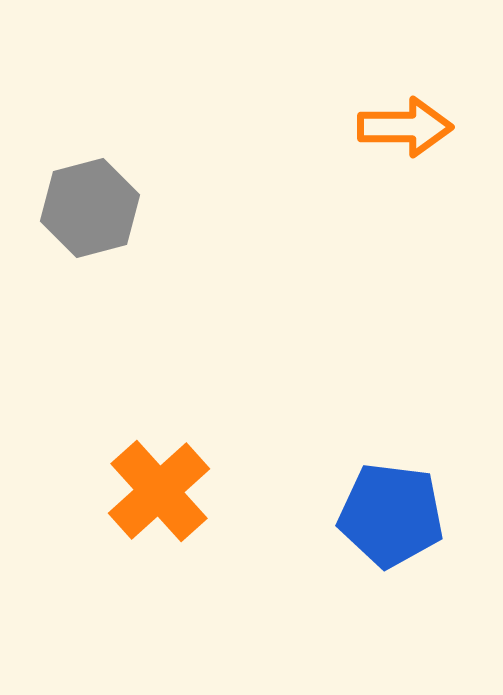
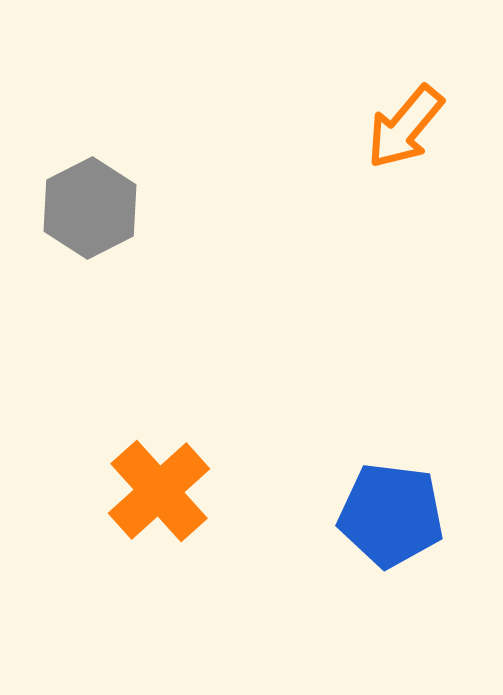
orange arrow: rotated 130 degrees clockwise
gray hexagon: rotated 12 degrees counterclockwise
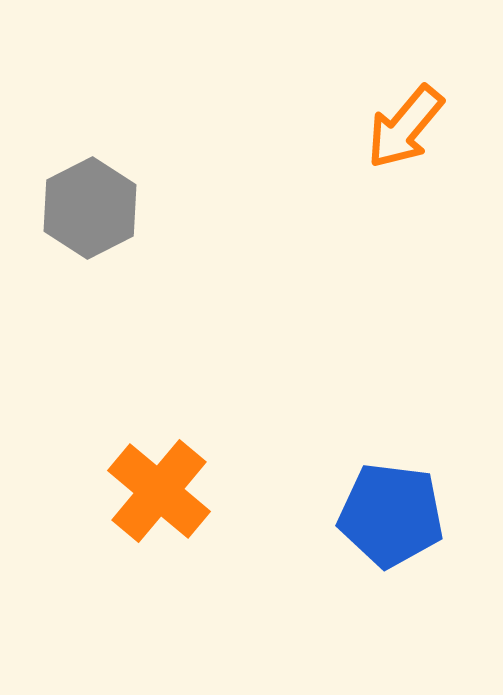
orange cross: rotated 8 degrees counterclockwise
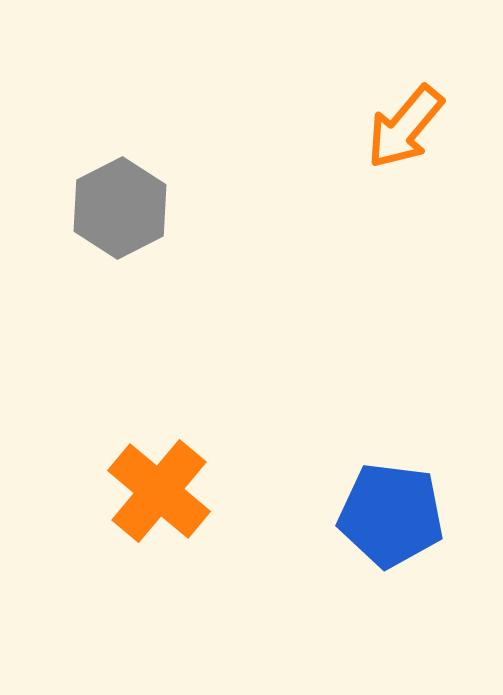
gray hexagon: moved 30 px right
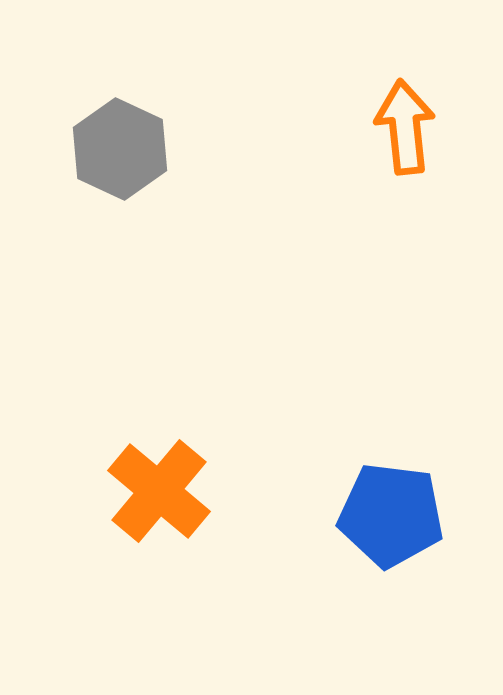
orange arrow: rotated 134 degrees clockwise
gray hexagon: moved 59 px up; rotated 8 degrees counterclockwise
